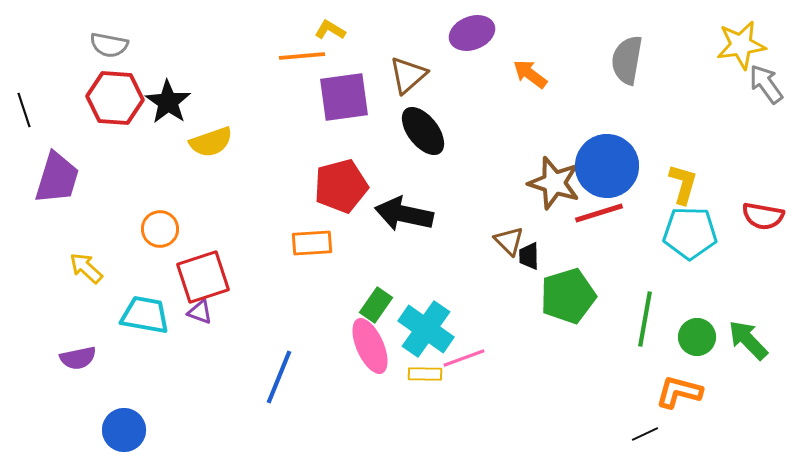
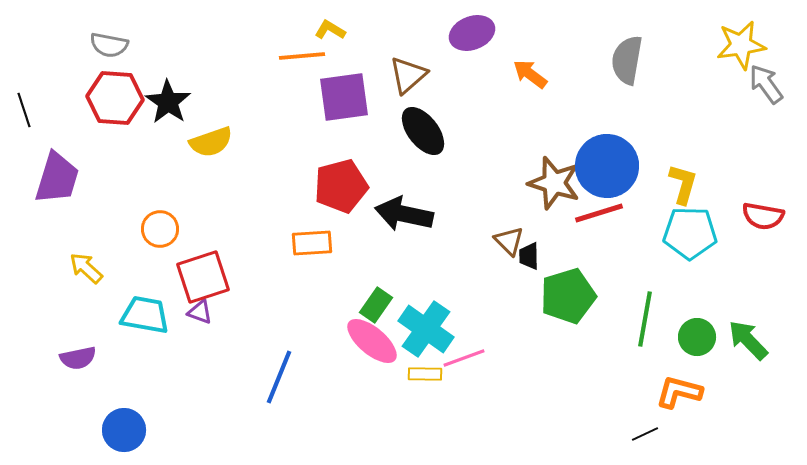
pink ellipse at (370, 346): moved 2 px right, 5 px up; rotated 26 degrees counterclockwise
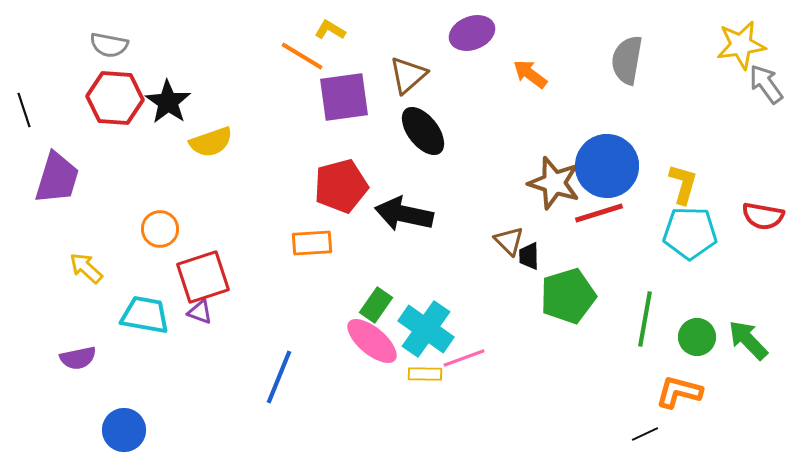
orange line at (302, 56): rotated 36 degrees clockwise
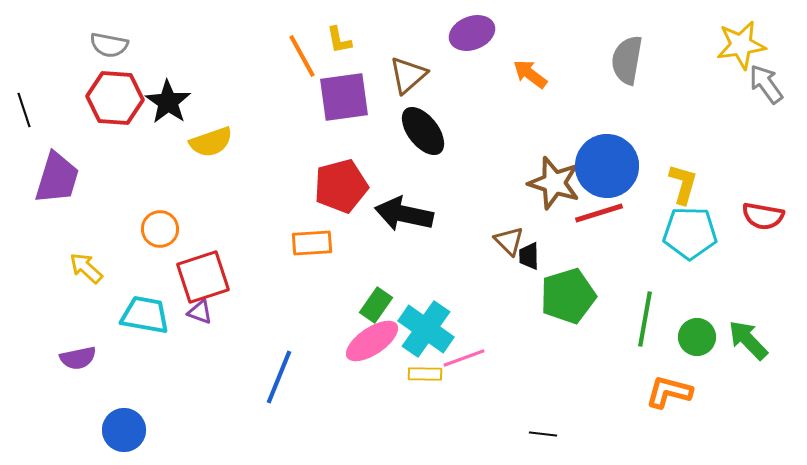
yellow L-shape at (330, 30): moved 9 px right, 10 px down; rotated 132 degrees counterclockwise
orange line at (302, 56): rotated 30 degrees clockwise
pink ellipse at (372, 341): rotated 74 degrees counterclockwise
orange L-shape at (679, 392): moved 10 px left
black line at (645, 434): moved 102 px left; rotated 32 degrees clockwise
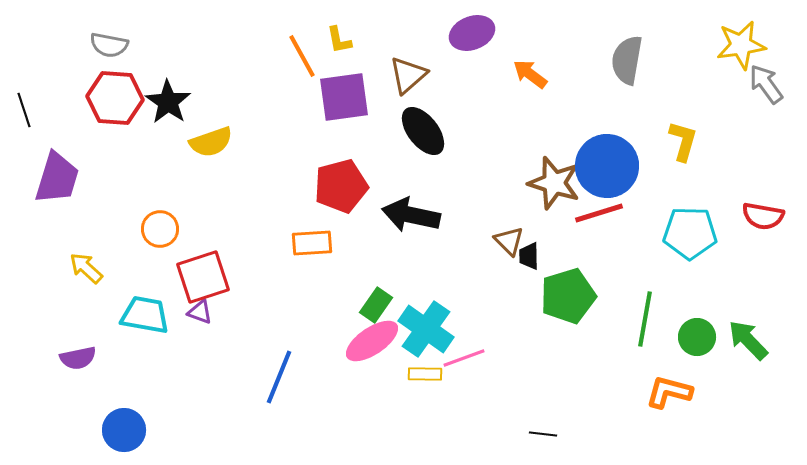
yellow L-shape at (683, 184): moved 43 px up
black arrow at (404, 214): moved 7 px right, 1 px down
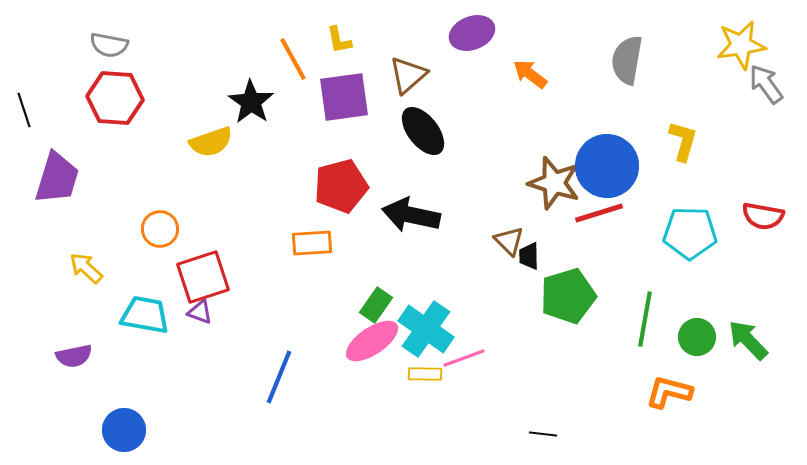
orange line at (302, 56): moved 9 px left, 3 px down
black star at (168, 102): moved 83 px right
purple semicircle at (78, 358): moved 4 px left, 2 px up
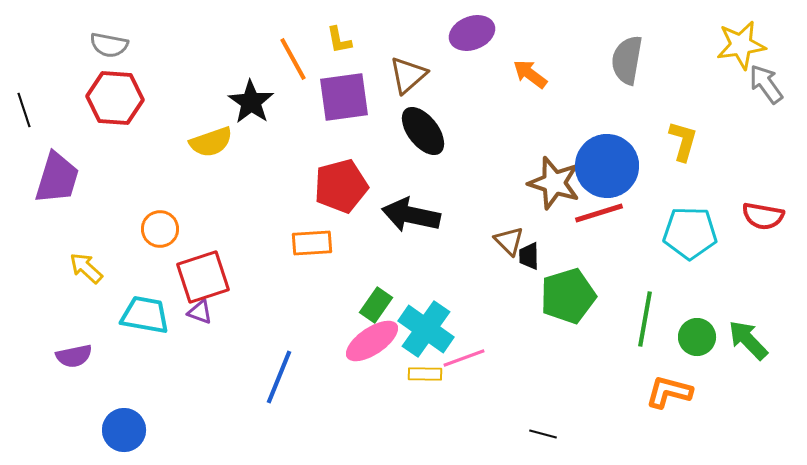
black line at (543, 434): rotated 8 degrees clockwise
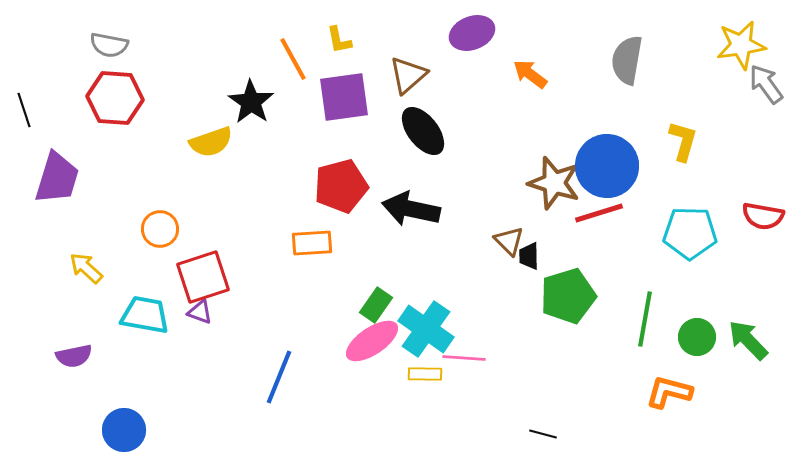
black arrow at (411, 215): moved 6 px up
pink line at (464, 358): rotated 24 degrees clockwise
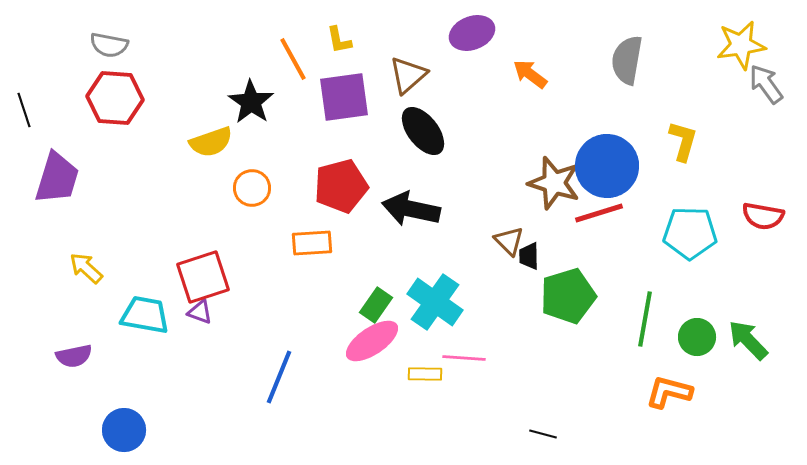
orange circle at (160, 229): moved 92 px right, 41 px up
cyan cross at (426, 329): moved 9 px right, 27 px up
